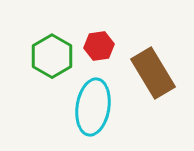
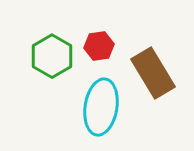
cyan ellipse: moved 8 px right
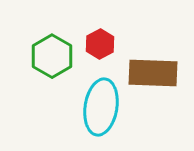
red hexagon: moved 1 px right, 2 px up; rotated 20 degrees counterclockwise
brown rectangle: rotated 57 degrees counterclockwise
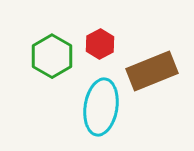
brown rectangle: moved 1 px left, 2 px up; rotated 24 degrees counterclockwise
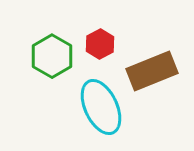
cyan ellipse: rotated 34 degrees counterclockwise
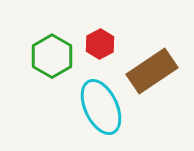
brown rectangle: rotated 12 degrees counterclockwise
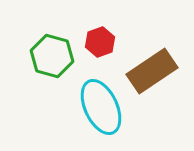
red hexagon: moved 2 px up; rotated 8 degrees clockwise
green hexagon: rotated 15 degrees counterclockwise
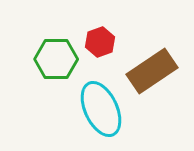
green hexagon: moved 4 px right, 3 px down; rotated 15 degrees counterclockwise
cyan ellipse: moved 2 px down
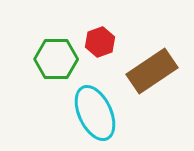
cyan ellipse: moved 6 px left, 4 px down
